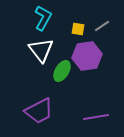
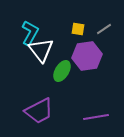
cyan L-shape: moved 13 px left, 15 px down
gray line: moved 2 px right, 3 px down
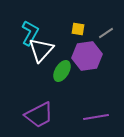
gray line: moved 2 px right, 4 px down
white triangle: rotated 20 degrees clockwise
purple trapezoid: moved 4 px down
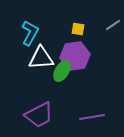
gray line: moved 7 px right, 8 px up
white triangle: moved 8 px down; rotated 44 degrees clockwise
purple hexagon: moved 12 px left
purple line: moved 4 px left
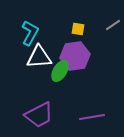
white triangle: moved 2 px left, 1 px up
green ellipse: moved 2 px left
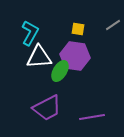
purple hexagon: rotated 16 degrees clockwise
purple trapezoid: moved 8 px right, 7 px up
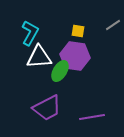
yellow square: moved 2 px down
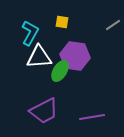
yellow square: moved 16 px left, 9 px up
purple trapezoid: moved 3 px left, 3 px down
